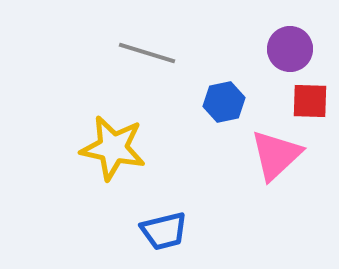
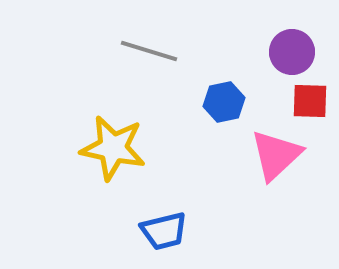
purple circle: moved 2 px right, 3 px down
gray line: moved 2 px right, 2 px up
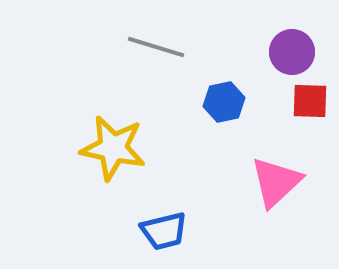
gray line: moved 7 px right, 4 px up
pink triangle: moved 27 px down
